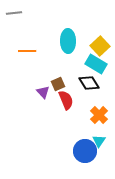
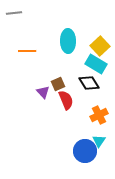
orange cross: rotated 18 degrees clockwise
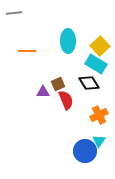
purple triangle: rotated 48 degrees counterclockwise
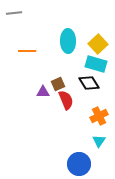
yellow square: moved 2 px left, 2 px up
cyan rectangle: rotated 15 degrees counterclockwise
orange cross: moved 1 px down
blue circle: moved 6 px left, 13 px down
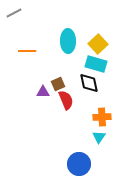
gray line: rotated 21 degrees counterclockwise
black diamond: rotated 20 degrees clockwise
orange cross: moved 3 px right, 1 px down; rotated 24 degrees clockwise
cyan triangle: moved 4 px up
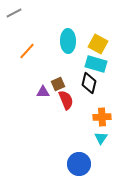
yellow square: rotated 18 degrees counterclockwise
orange line: rotated 48 degrees counterclockwise
black diamond: rotated 25 degrees clockwise
cyan triangle: moved 2 px right, 1 px down
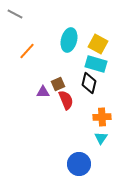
gray line: moved 1 px right, 1 px down; rotated 56 degrees clockwise
cyan ellipse: moved 1 px right, 1 px up; rotated 15 degrees clockwise
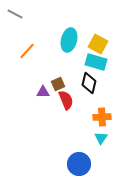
cyan rectangle: moved 2 px up
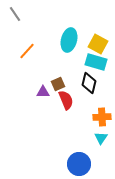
gray line: rotated 28 degrees clockwise
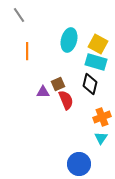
gray line: moved 4 px right, 1 px down
orange line: rotated 42 degrees counterclockwise
black diamond: moved 1 px right, 1 px down
orange cross: rotated 18 degrees counterclockwise
